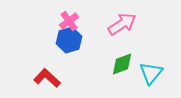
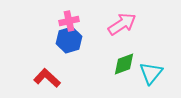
pink cross: rotated 24 degrees clockwise
green diamond: moved 2 px right
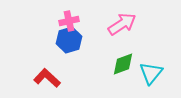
green diamond: moved 1 px left
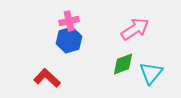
pink arrow: moved 13 px right, 5 px down
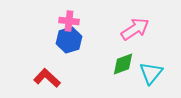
pink cross: rotated 18 degrees clockwise
